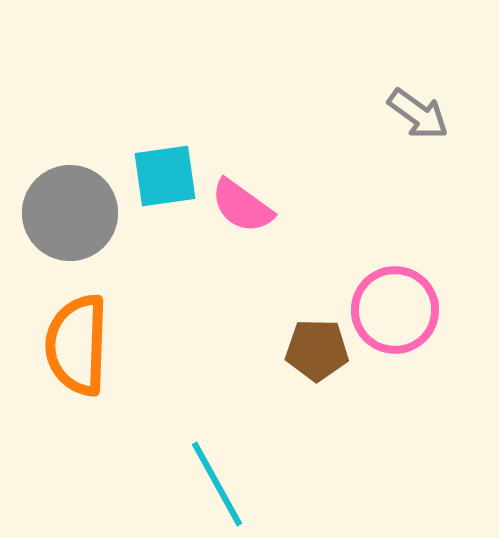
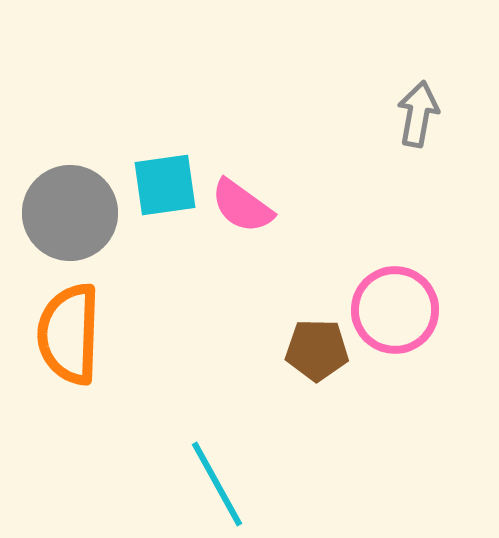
gray arrow: rotated 116 degrees counterclockwise
cyan square: moved 9 px down
orange semicircle: moved 8 px left, 11 px up
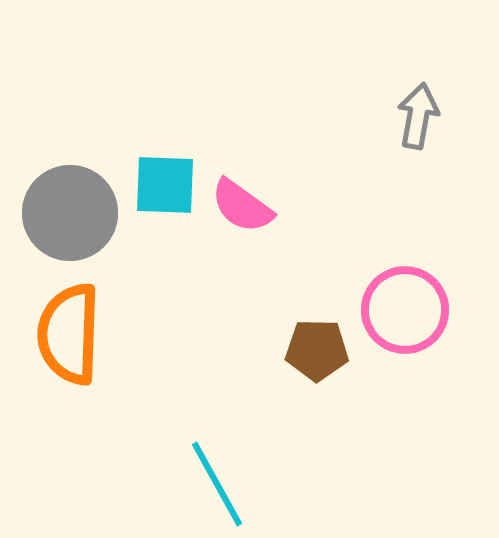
gray arrow: moved 2 px down
cyan square: rotated 10 degrees clockwise
pink circle: moved 10 px right
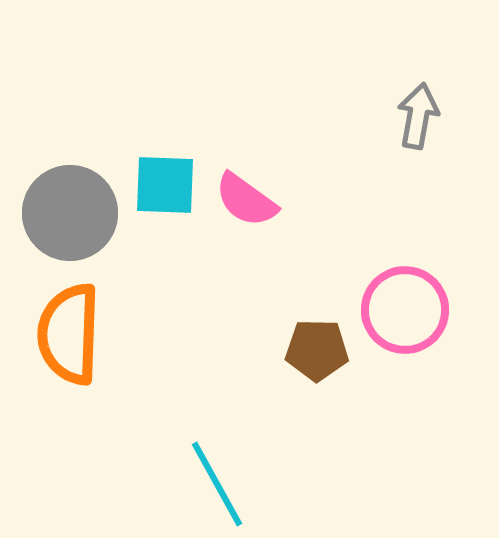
pink semicircle: moved 4 px right, 6 px up
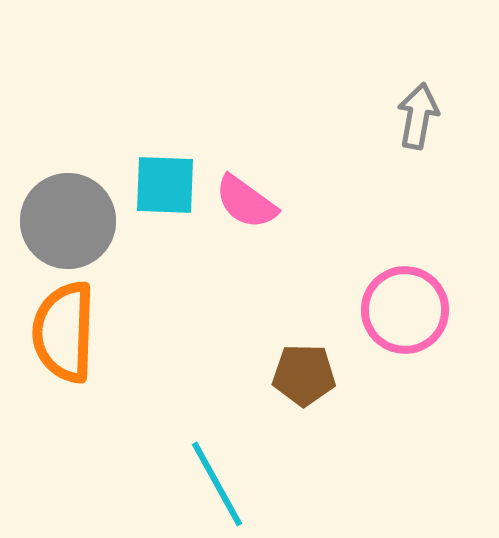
pink semicircle: moved 2 px down
gray circle: moved 2 px left, 8 px down
orange semicircle: moved 5 px left, 2 px up
brown pentagon: moved 13 px left, 25 px down
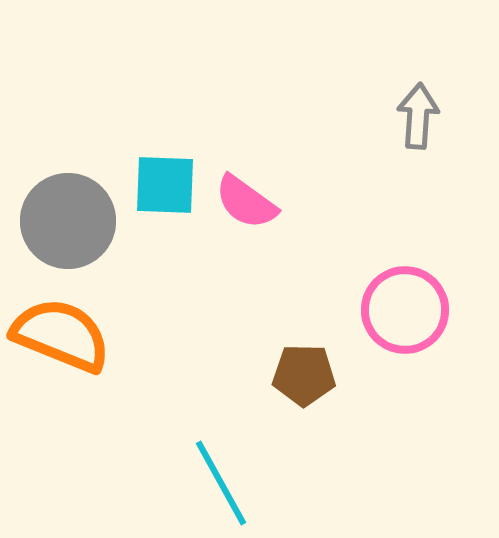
gray arrow: rotated 6 degrees counterclockwise
orange semicircle: moved 3 px left, 3 px down; rotated 110 degrees clockwise
cyan line: moved 4 px right, 1 px up
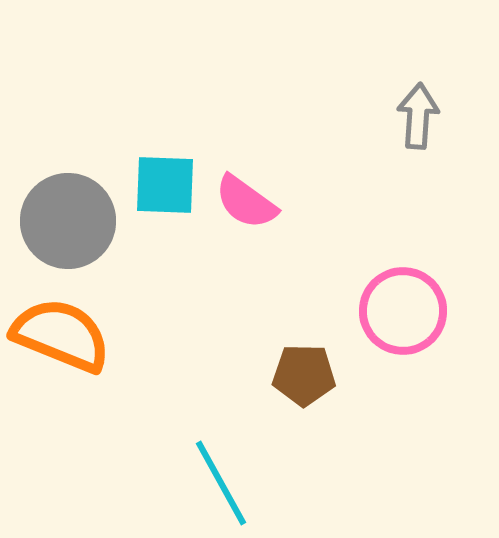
pink circle: moved 2 px left, 1 px down
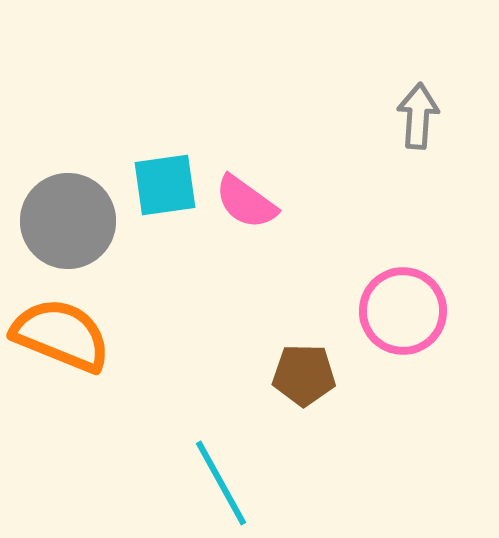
cyan square: rotated 10 degrees counterclockwise
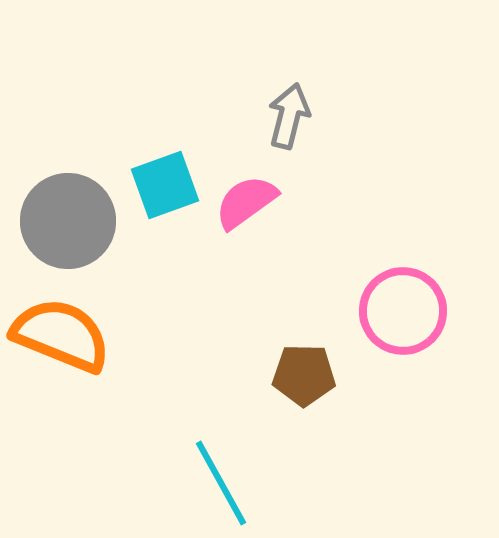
gray arrow: moved 129 px left; rotated 10 degrees clockwise
cyan square: rotated 12 degrees counterclockwise
pink semicircle: rotated 108 degrees clockwise
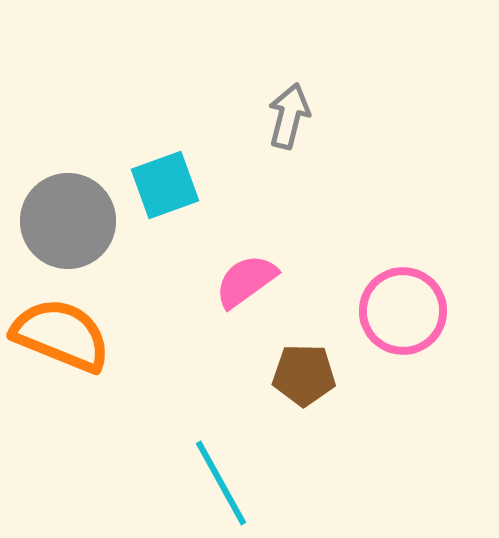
pink semicircle: moved 79 px down
